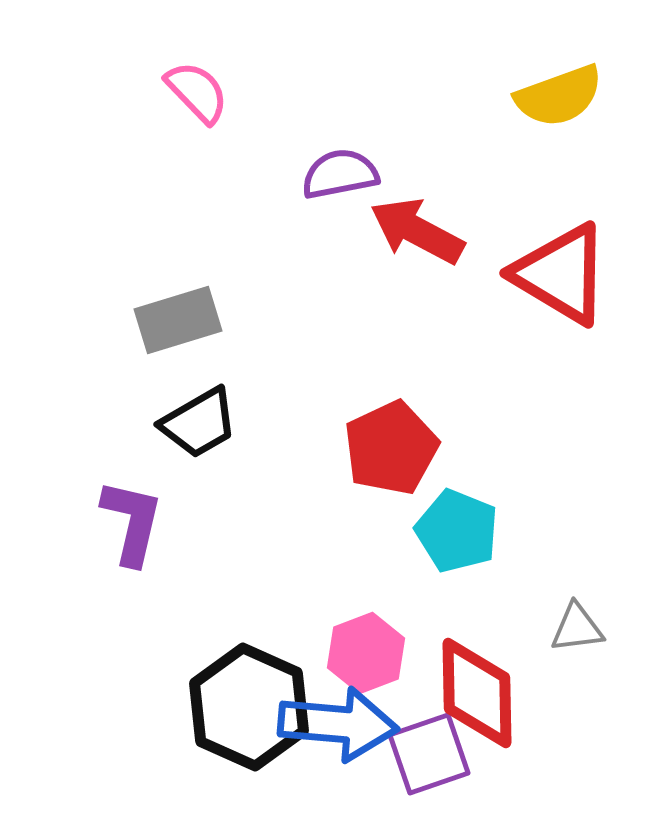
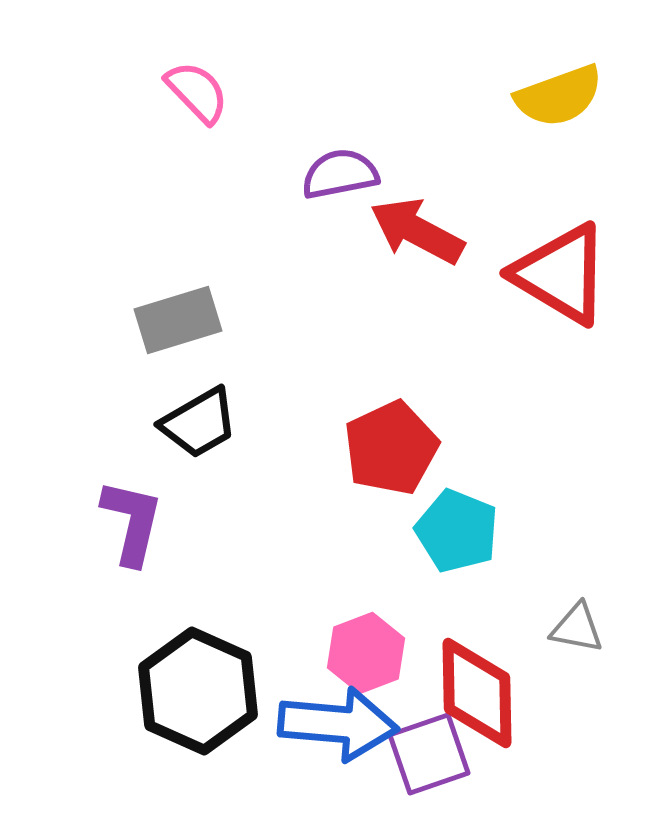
gray triangle: rotated 18 degrees clockwise
black hexagon: moved 51 px left, 16 px up
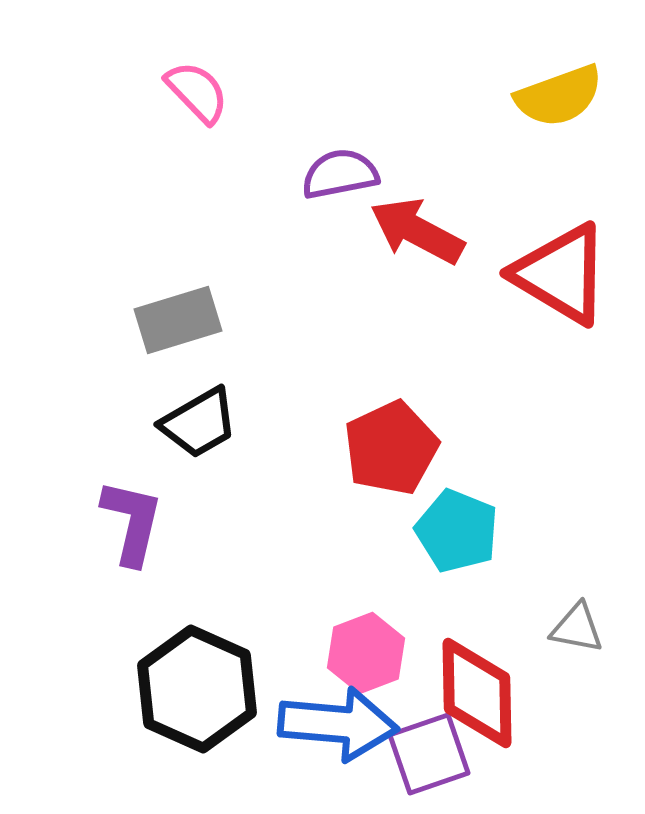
black hexagon: moved 1 px left, 2 px up
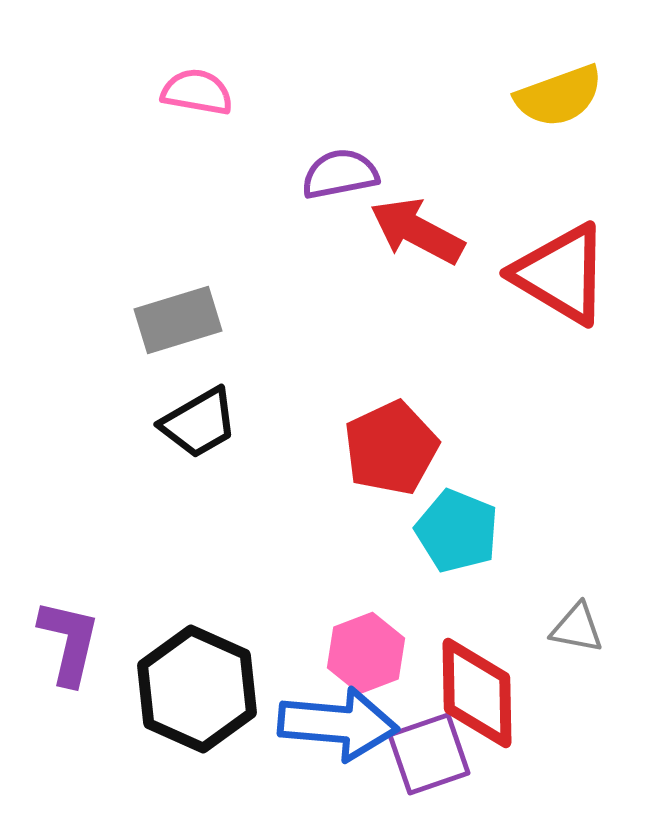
pink semicircle: rotated 36 degrees counterclockwise
purple L-shape: moved 63 px left, 120 px down
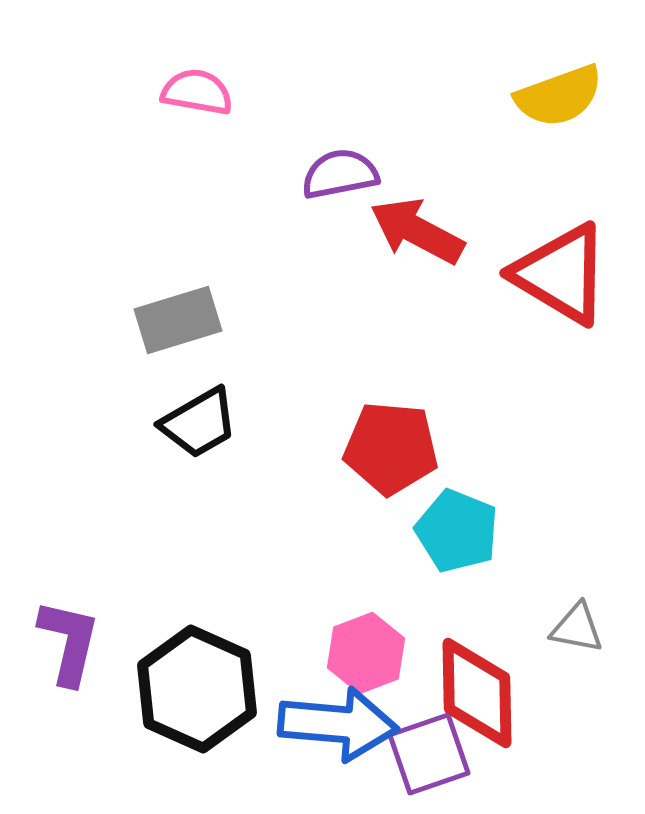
red pentagon: rotated 30 degrees clockwise
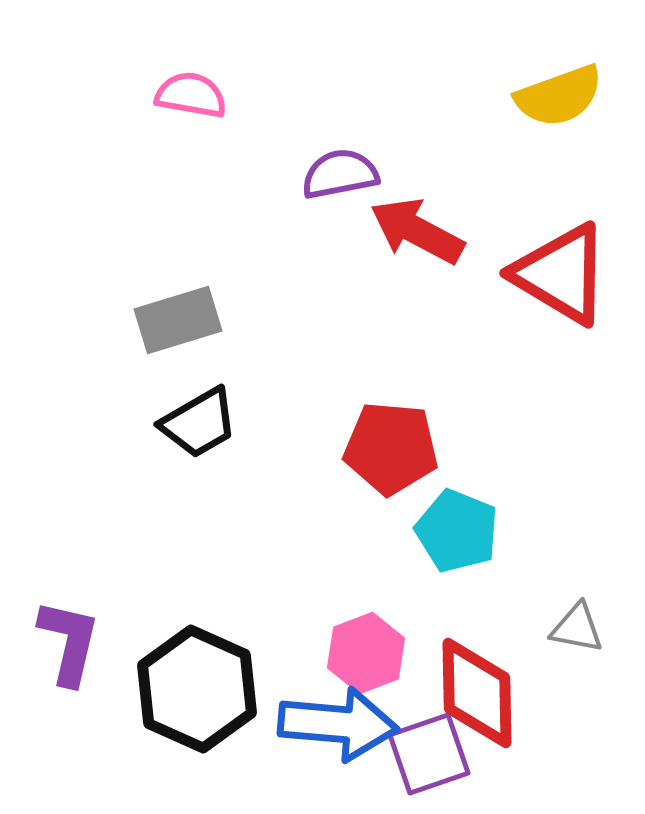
pink semicircle: moved 6 px left, 3 px down
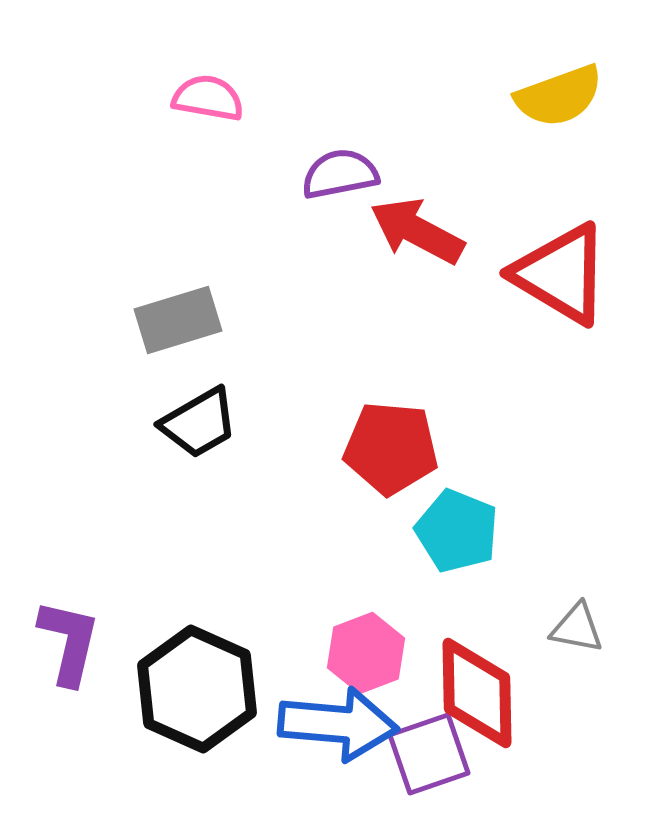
pink semicircle: moved 17 px right, 3 px down
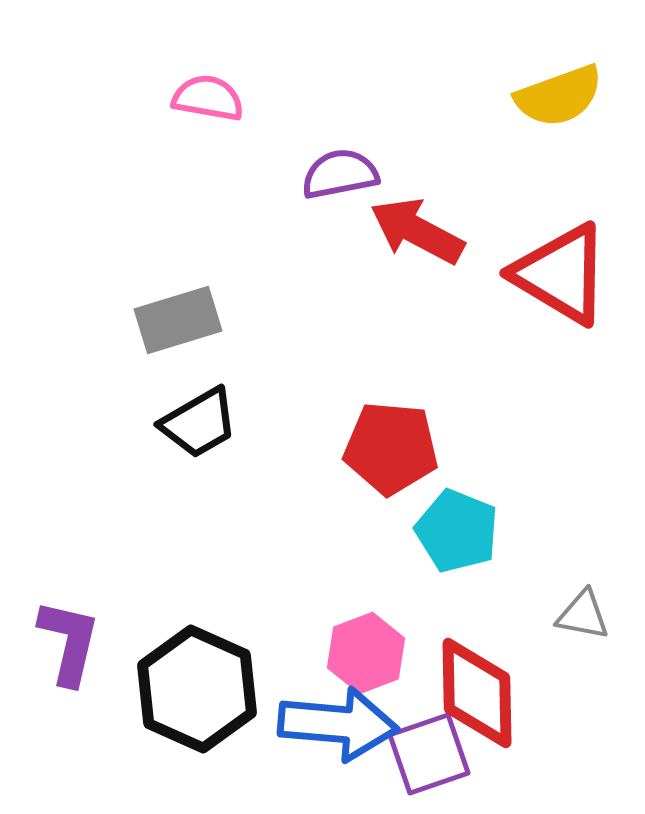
gray triangle: moved 6 px right, 13 px up
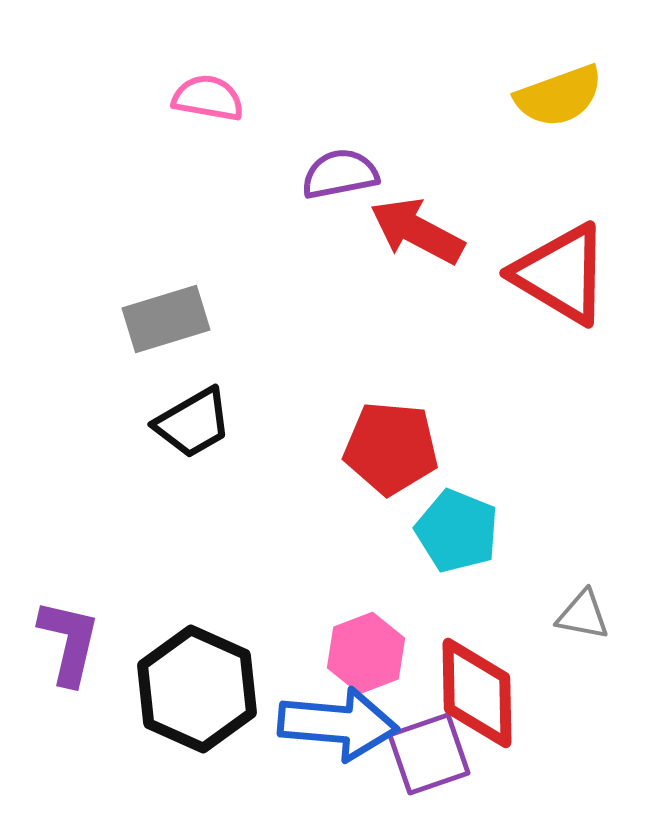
gray rectangle: moved 12 px left, 1 px up
black trapezoid: moved 6 px left
